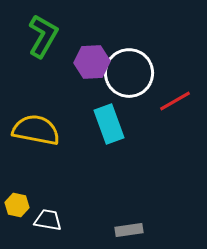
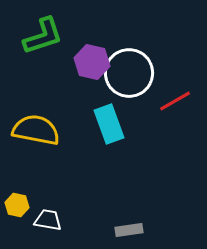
green L-shape: rotated 42 degrees clockwise
purple hexagon: rotated 16 degrees clockwise
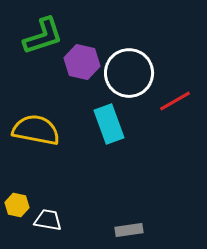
purple hexagon: moved 10 px left
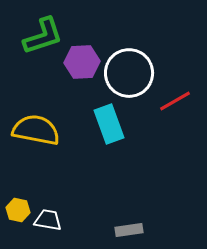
purple hexagon: rotated 16 degrees counterclockwise
yellow hexagon: moved 1 px right, 5 px down
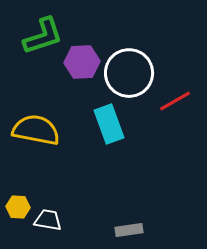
yellow hexagon: moved 3 px up; rotated 10 degrees counterclockwise
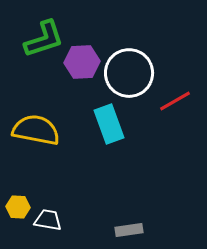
green L-shape: moved 1 px right, 3 px down
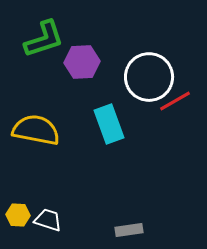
white circle: moved 20 px right, 4 px down
yellow hexagon: moved 8 px down
white trapezoid: rotated 8 degrees clockwise
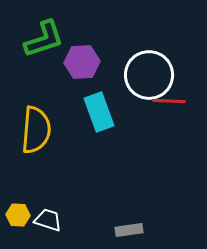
white circle: moved 2 px up
red line: moved 6 px left; rotated 32 degrees clockwise
cyan rectangle: moved 10 px left, 12 px up
yellow semicircle: rotated 84 degrees clockwise
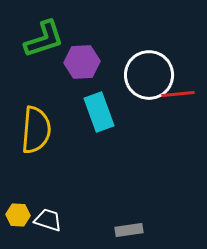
red line: moved 9 px right, 7 px up; rotated 8 degrees counterclockwise
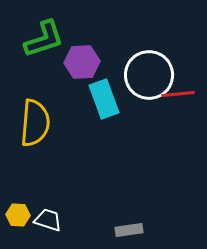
cyan rectangle: moved 5 px right, 13 px up
yellow semicircle: moved 1 px left, 7 px up
